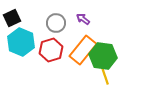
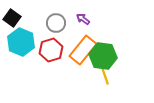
black square: rotated 30 degrees counterclockwise
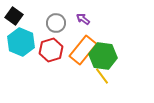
black square: moved 2 px right, 2 px up
yellow line: moved 3 px left; rotated 18 degrees counterclockwise
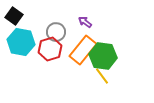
purple arrow: moved 2 px right, 3 px down
gray circle: moved 9 px down
cyan hexagon: rotated 12 degrees counterclockwise
red hexagon: moved 1 px left, 1 px up
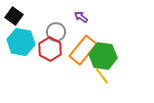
purple arrow: moved 4 px left, 5 px up
red hexagon: rotated 15 degrees counterclockwise
